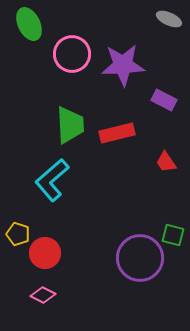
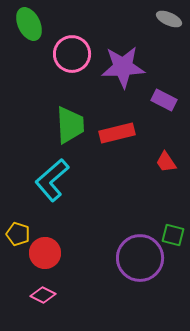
purple star: moved 2 px down
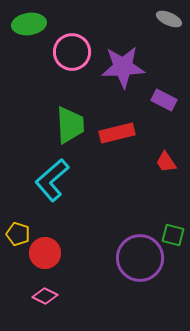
green ellipse: rotated 72 degrees counterclockwise
pink circle: moved 2 px up
pink diamond: moved 2 px right, 1 px down
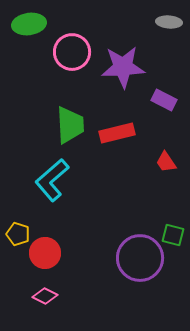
gray ellipse: moved 3 px down; rotated 20 degrees counterclockwise
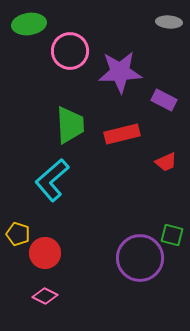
pink circle: moved 2 px left, 1 px up
purple star: moved 3 px left, 5 px down
red rectangle: moved 5 px right, 1 px down
red trapezoid: rotated 80 degrees counterclockwise
green square: moved 1 px left
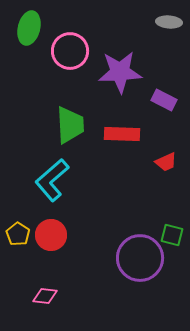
green ellipse: moved 4 px down; rotated 68 degrees counterclockwise
red rectangle: rotated 16 degrees clockwise
yellow pentagon: rotated 15 degrees clockwise
red circle: moved 6 px right, 18 px up
pink diamond: rotated 20 degrees counterclockwise
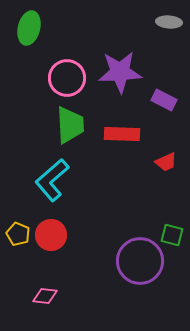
pink circle: moved 3 px left, 27 px down
yellow pentagon: rotated 10 degrees counterclockwise
purple circle: moved 3 px down
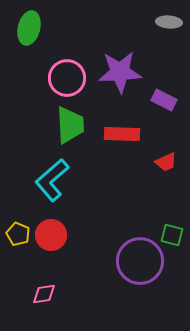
pink diamond: moved 1 px left, 2 px up; rotated 15 degrees counterclockwise
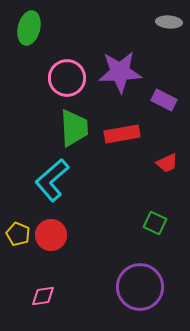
green trapezoid: moved 4 px right, 3 px down
red rectangle: rotated 12 degrees counterclockwise
red trapezoid: moved 1 px right, 1 px down
green square: moved 17 px left, 12 px up; rotated 10 degrees clockwise
purple circle: moved 26 px down
pink diamond: moved 1 px left, 2 px down
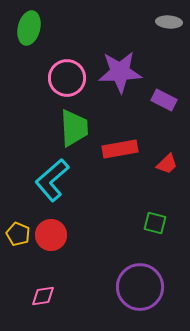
red rectangle: moved 2 px left, 15 px down
red trapezoid: moved 1 px down; rotated 20 degrees counterclockwise
green square: rotated 10 degrees counterclockwise
